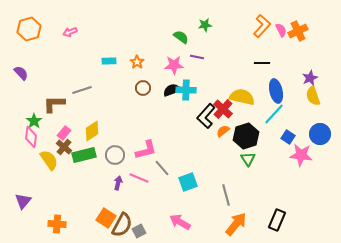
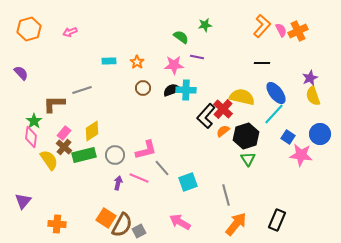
blue ellipse at (276, 91): moved 2 px down; rotated 25 degrees counterclockwise
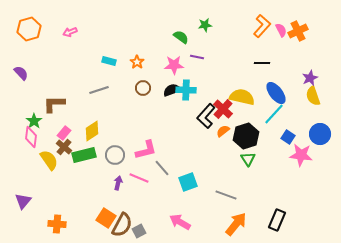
cyan rectangle at (109, 61): rotated 16 degrees clockwise
gray line at (82, 90): moved 17 px right
gray line at (226, 195): rotated 55 degrees counterclockwise
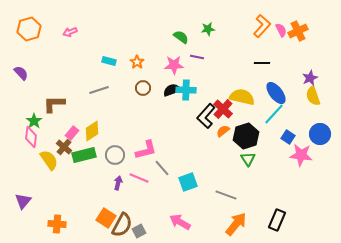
green star at (205, 25): moved 3 px right, 4 px down
pink rectangle at (64, 133): moved 8 px right
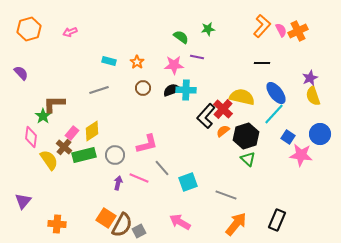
green star at (34, 121): moved 9 px right, 5 px up
pink L-shape at (146, 150): moved 1 px right, 6 px up
green triangle at (248, 159): rotated 14 degrees counterclockwise
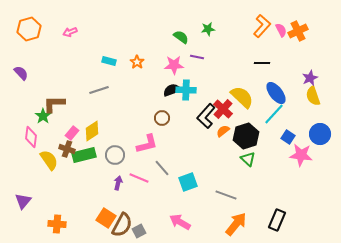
brown circle at (143, 88): moved 19 px right, 30 px down
yellow semicircle at (242, 97): rotated 30 degrees clockwise
brown cross at (64, 147): moved 3 px right, 2 px down; rotated 21 degrees counterclockwise
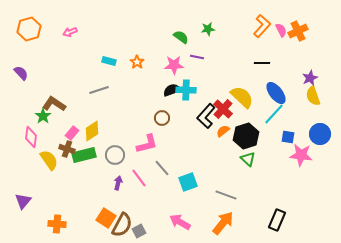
brown L-shape at (54, 104): rotated 35 degrees clockwise
blue square at (288, 137): rotated 24 degrees counterclockwise
pink line at (139, 178): rotated 30 degrees clockwise
orange arrow at (236, 224): moved 13 px left, 1 px up
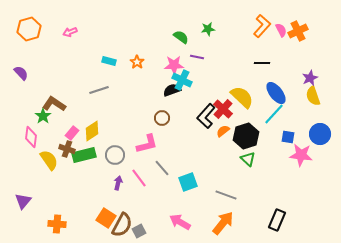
cyan cross at (186, 90): moved 4 px left, 10 px up; rotated 24 degrees clockwise
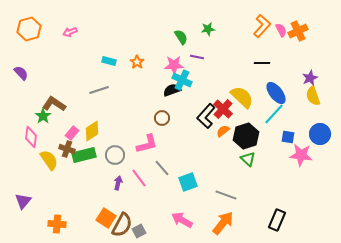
green semicircle at (181, 37): rotated 21 degrees clockwise
pink arrow at (180, 222): moved 2 px right, 2 px up
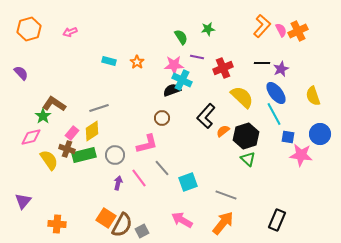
purple star at (310, 78): moved 29 px left, 9 px up
gray line at (99, 90): moved 18 px down
red cross at (223, 109): moved 41 px up; rotated 24 degrees clockwise
cyan line at (274, 114): rotated 70 degrees counterclockwise
pink diamond at (31, 137): rotated 70 degrees clockwise
gray square at (139, 231): moved 3 px right
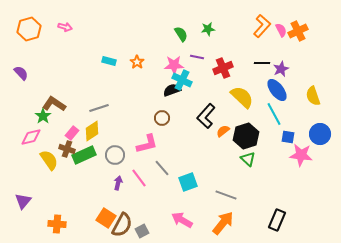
pink arrow at (70, 32): moved 5 px left, 5 px up; rotated 144 degrees counterclockwise
green semicircle at (181, 37): moved 3 px up
blue ellipse at (276, 93): moved 1 px right, 3 px up
green rectangle at (84, 155): rotated 10 degrees counterclockwise
